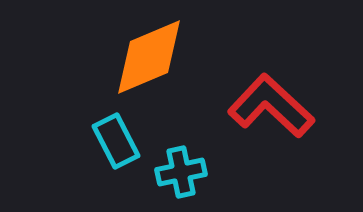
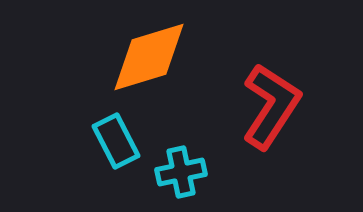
orange diamond: rotated 6 degrees clockwise
red L-shape: rotated 80 degrees clockwise
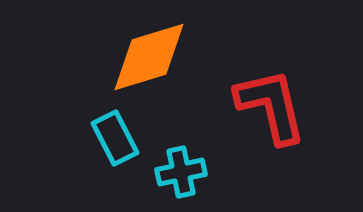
red L-shape: rotated 46 degrees counterclockwise
cyan rectangle: moved 1 px left, 3 px up
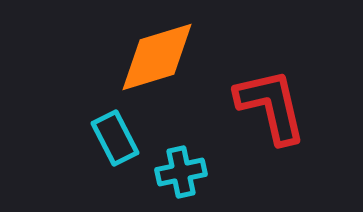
orange diamond: moved 8 px right
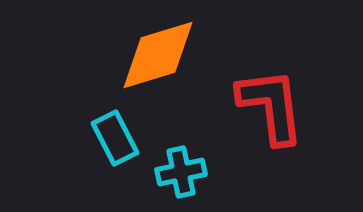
orange diamond: moved 1 px right, 2 px up
red L-shape: rotated 6 degrees clockwise
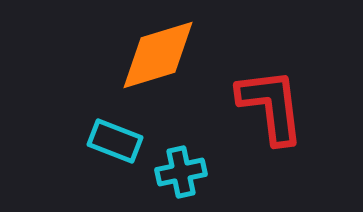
cyan rectangle: moved 3 px down; rotated 42 degrees counterclockwise
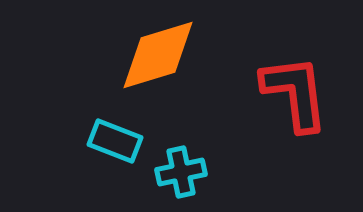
red L-shape: moved 24 px right, 13 px up
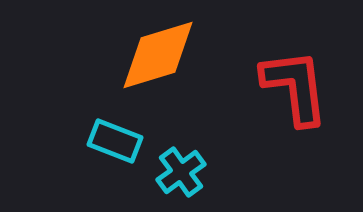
red L-shape: moved 6 px up
cyan cross: rotated 24 degrees counterclockwise
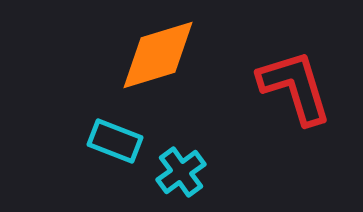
red L-shape: rotated 10 degrees counterclockwise
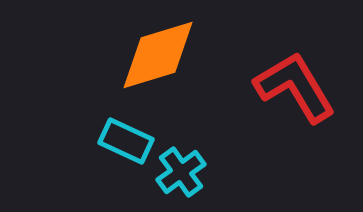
red L-shape: rotated 14 degrees counterclockwise
cyan rectangle: moved 11 px right; rotated 4 degrees clockwise
